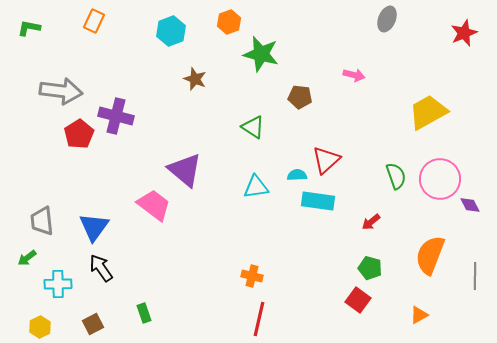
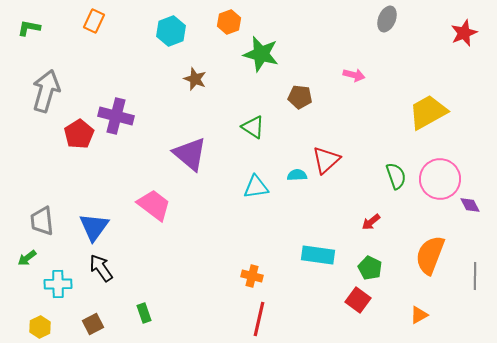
gray arrow: moved 15 px left; rotated 81 degrees counterclockwise
purple triangle: moved 5 px right, 16 px up
cyan rectangle: moved 54 px down
green pentagon: rotated 10 degrees clockwise
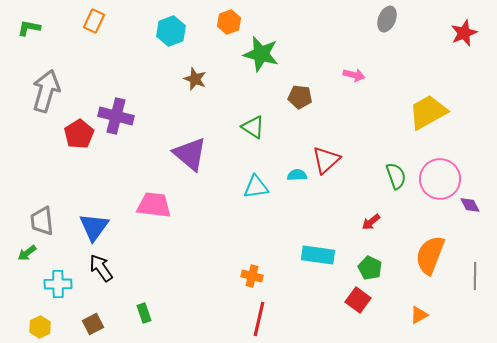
pink trapezoid: rotated 30 degrees counterclockwise
green arrow: moved 5 px up
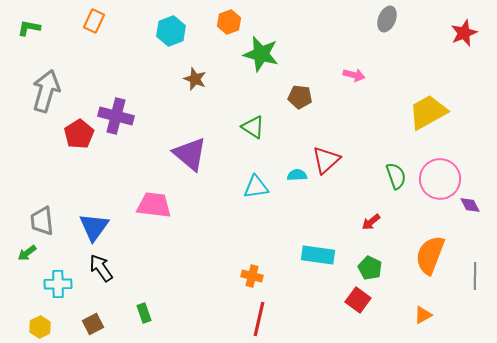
orange triangle: moved 4 px right
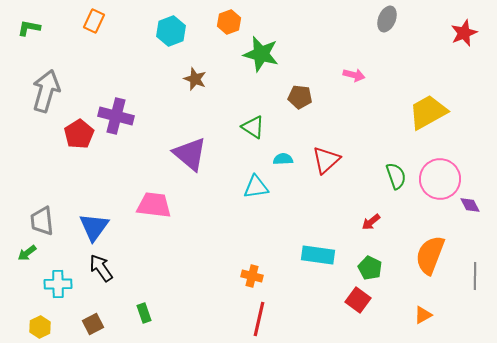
cyan semicircle: moved 14 px left, 16 px up
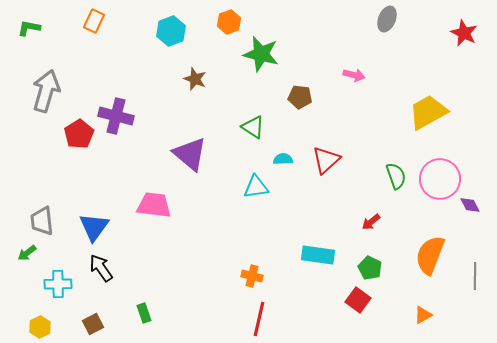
red star: rotated 24 degrees counterclockwise
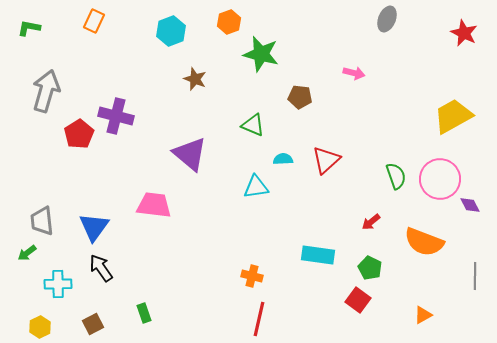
pink arrow: moved 2 px up
yellow trapezoid: moved 25 px right, 4 px down
green triangle: moved 2 px up; rotated 10 degrees counterclockwise
orange semicircle: moved 6 px left, 13 px up; rotated 90 degrees counterclockwise
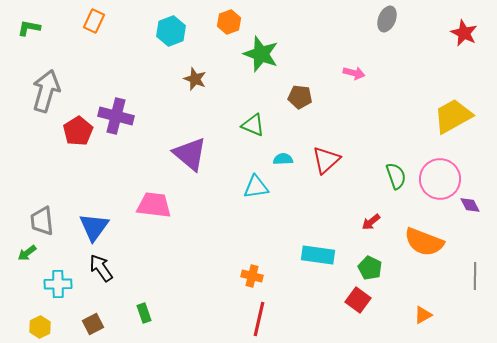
green star: rotated 6 degrees clockwise
red pentagon: moved 1 px left, 3 px up
